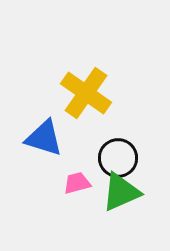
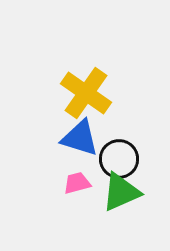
blue triangle: moved 36 px right
black circle: moved 1 px right, 1 px down
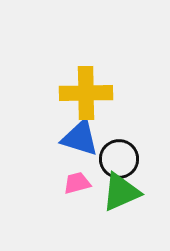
yellow cross: rotated 36 degrees counterclockwise
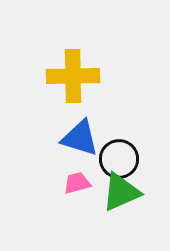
yellow cross: moved 13 px left, 17 px up
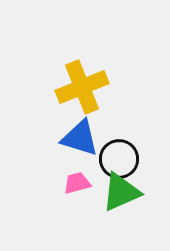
yellow cross: moved 9 px right, 11 px down; rotated 21 degrees counterclockwise
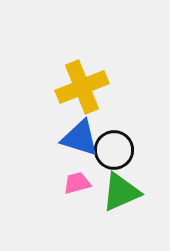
black circle: moved 5 px left, 9 px up
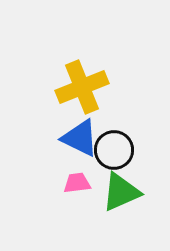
blue triangle: rotated 9 degrees clockwise
pink trapezoid: rotated 8 degrees clockwise
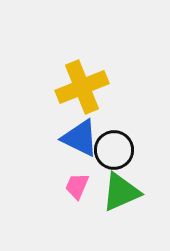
pink trapezoid: moved 3 px down; rotated 60 degrees counterclockwise
